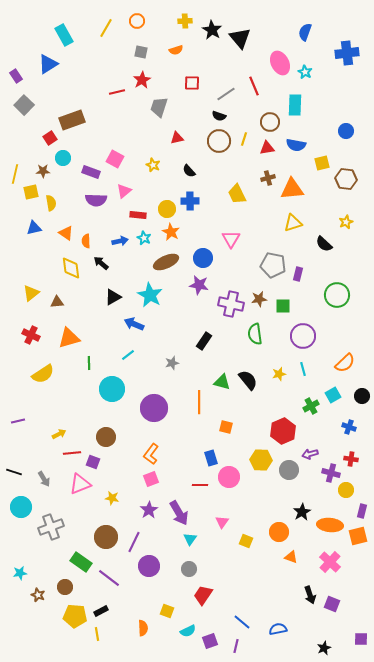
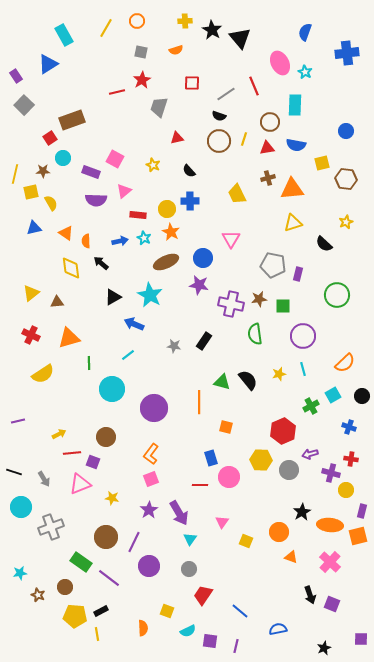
yellow semicircle at (51, 203): rotated 21 degrees counterclockwise
gray star at (172, 363): moved 2 px right, 17 px up; rotated 24 degrees clockwise
blue line at (242, 622): moved 2 px left, 11 px up
purple square at (210, 641): rotated 28 degrees clockwise
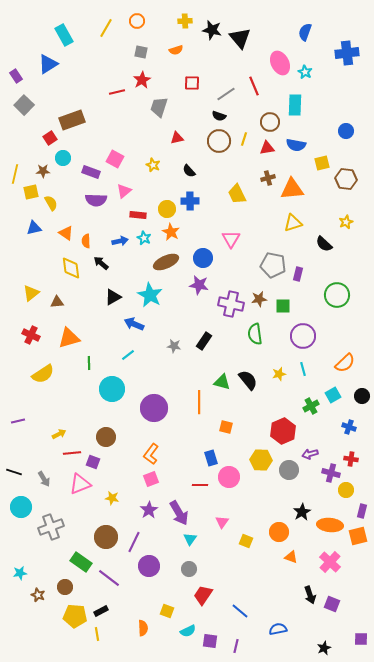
black star at (212, 30): rotated 18 degrees counterclockwise
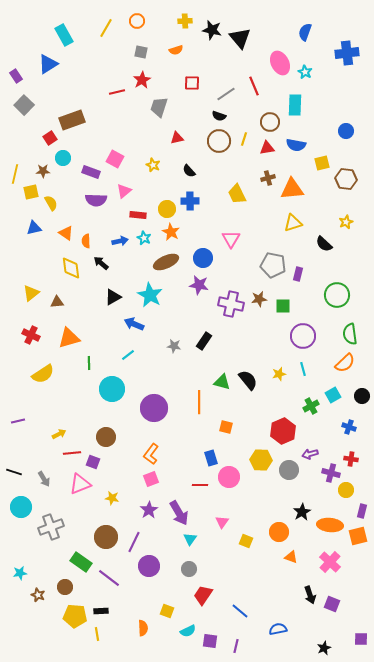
green semicircle at (255, 334): moved 95 px right
black rectangle at (101, 611): rotated 24 degrees clockwise
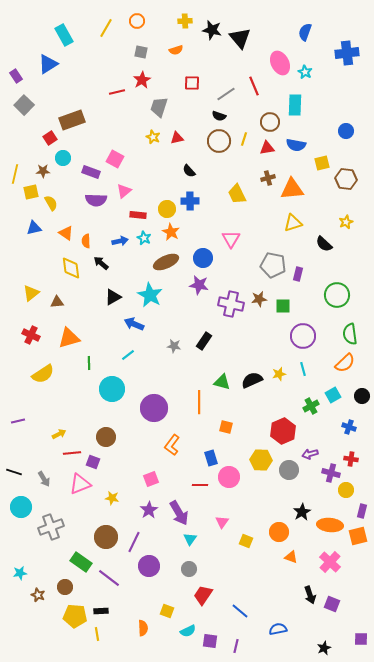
yellow star at (153, 165): moved 28 px up
black semicircle at (248, 380): moved 4 px right; rotated 75 degrees counterclockwise
orange L-shape at (151, 454): moved 21 px right, 9 px up
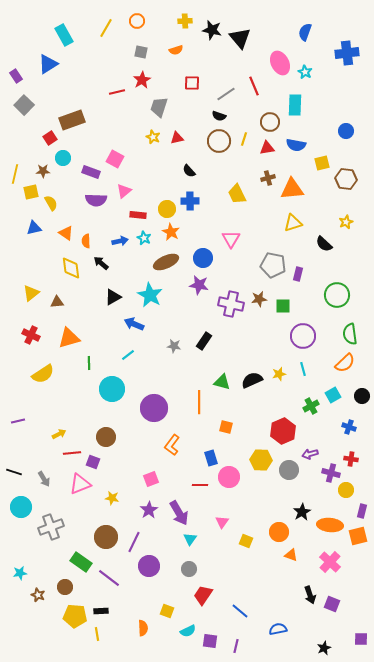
orange triangle at (291, 557): moved 2 px up
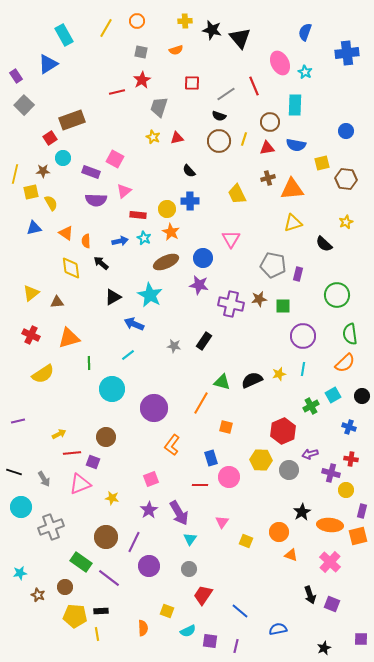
cyan line at (303, 369): rotated 24 degrees clockwise
orange line at (199, 402): moved 2 px right, 1 px down; rotated 30 degrees clockwise
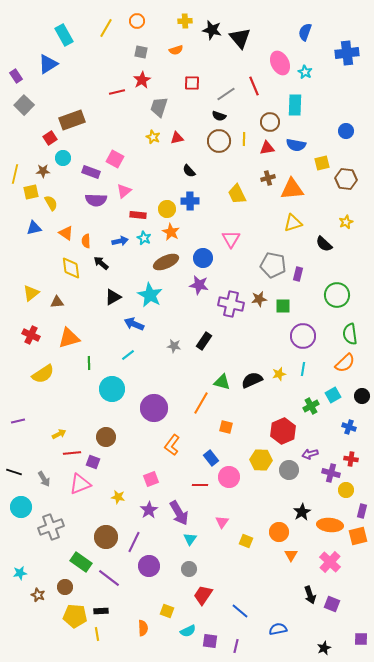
yellow line at (244, 139): rotated 16 degrees counterclockwise
blue rectangle at (211, 458): rotated 21 degrees counterclockwise
yellow star at (112, 498): moved 6 px right, 1 px up
orange triangle at (291, 555): rotated 40 degrees clockwise
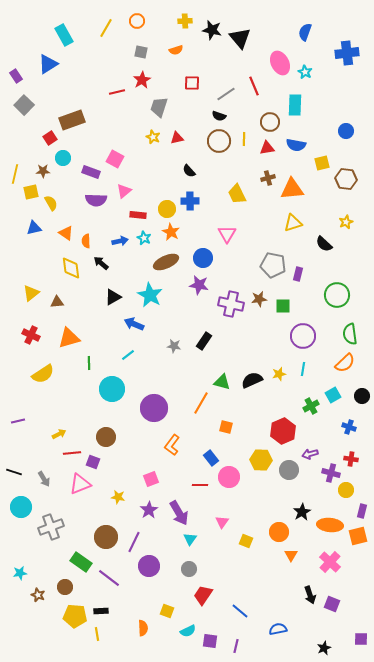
pink triangle at (231, 239): moved 4 px left, 5 px up
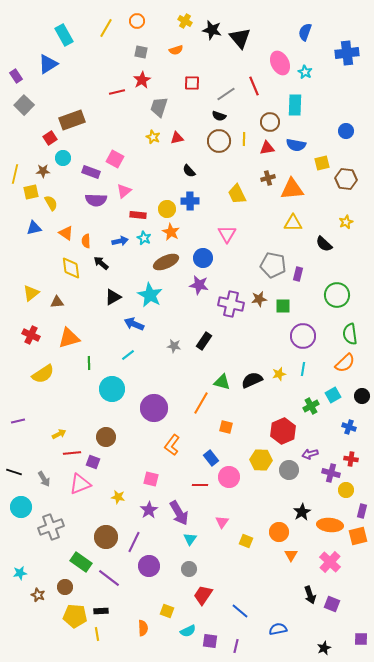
yellow cross at (185, 21): rotated 32 degrees clockwise
yellow triangle at (293, 223): rotated 18 degrees clockwise
pink square at (151, 479): rotated 35 degrees clockwise
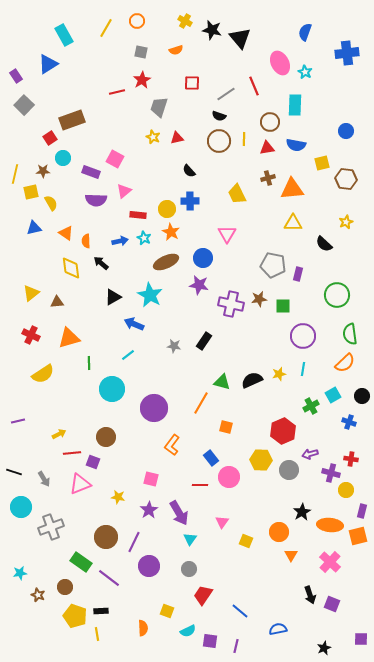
blue cross at (349, 427): moved 5 px up
yellow pentagon at (75, 616): rotated 15 degrees clockwise
